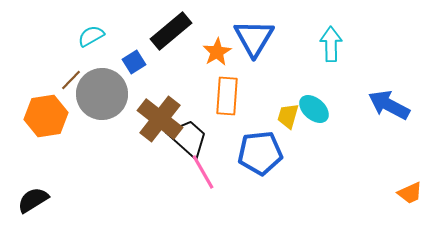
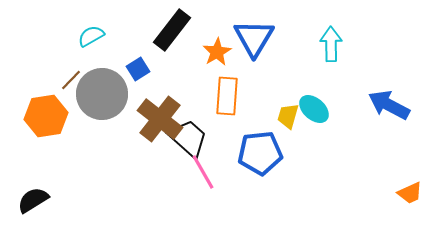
black rectangle: moved 1 px right, 1 px up; rotated 12 degrees counterclockwise
blue square: moved 4 px right, 7 px down
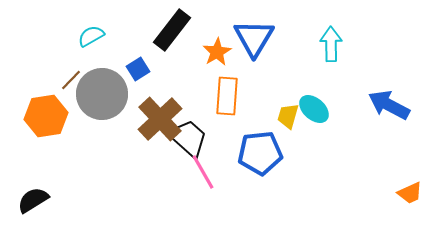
brown cross: rotated 9 degrees clockwise
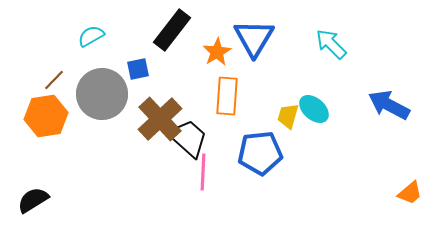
cyan arrow: rotated 44 degrees counterclockwise
blue square: rotated 20 degrees clockwise
brown line: moved 17 px left
pink line: rotated 33 degrees clockwise
orange trapezoid: rotated 16 degrees counterclockwise
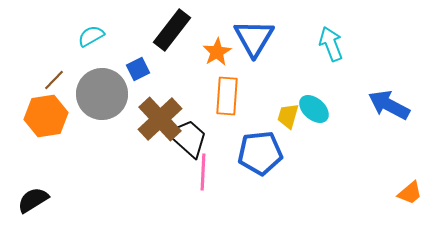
cyan arrow: rotated 24 degrees clockwise
blue square: rotated 15 degrees counterclockwise
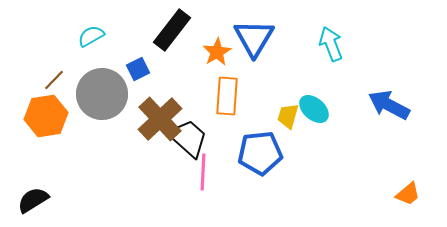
orange trapezoid: moved 2 px left, 1 px down
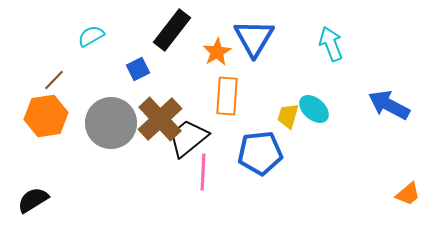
gray circle: moved 9 px right, 29 px down
black trapezoid: rotated 81 degrees counterclockwise
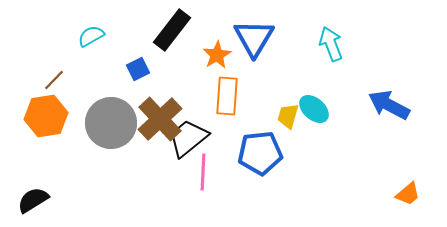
orange star: moved 3 px down
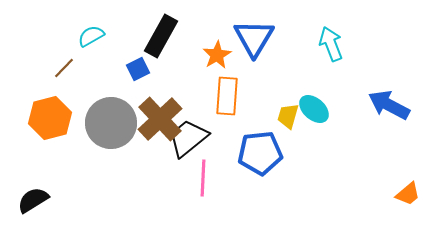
black rectangle: moved 11 px left, 6 px down; rotated 9 degrees counterclockwise
brown line: moved 10 px right, 12 px up
orange hexagon: moved 4 px right, 2 px down; rotated 6 degrees counterclockwise
pink line: moved 6 px down
